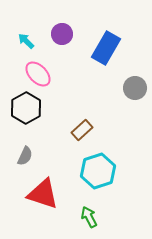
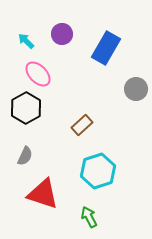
gray circle: moved 1 px right, 1 px down
brown rectangle: moved 5 px up
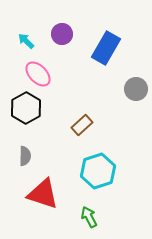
gray semicircle: rotated 24 degrees counterclockwise
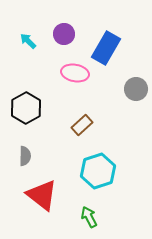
purple circle: moved 2 px right
cyan arrow: moved 2 px right
pink ellipse: moved 37 px right, 1 px up; rotated 36 degrees counterclockwise
red triangle: moved 1 px left, 1 px down; rotated 20 degrees clockwise
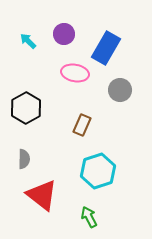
gray circle: moved 16 px left, 1 px down
brown rectangle: rotated 25 degrees counterclockwise
gray semicircle: moved 1 px left, 3 px down
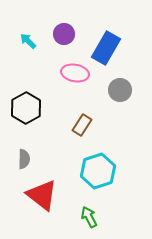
brown rectangle: rotated 10 degrees clockwise
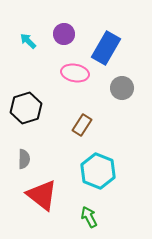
gray circle: moved 2 px right, 2 px up
black hexagon: rotated 12 degrees clockwise
cyan hexagon: rotated 20 degrees counterclockwise
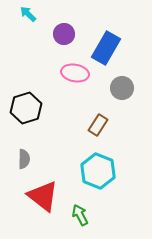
cyan arrow: moved 27 px up
brown rectangle: moved 16 px right
red triangle: moved 1 px right, 1 px down
green arrow: moved 9 px left, 2 px up
